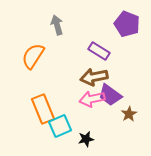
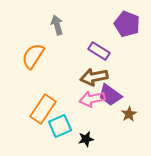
orange rectangle: rotated 56 degrees clockwise
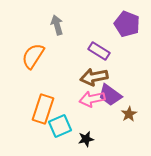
orange rectangle: rotated 16 degrees counterclockwise
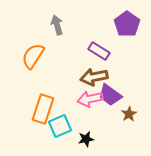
purple pentagon: rotated 15 degrees clockwise
pink arrow: moved 2 px left
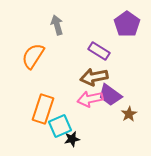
black star: moved 14 px left
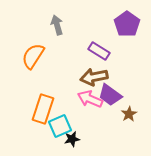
pink arrow: rotated 35 degrees clockwise
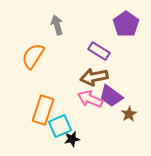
purple pentagon: moved 1 px left
purple trapezoid: moved 1 px right, 1 px down
orange rectangle: moved 1 px down
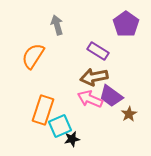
purple rectangle: moved 1 px left
